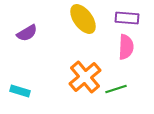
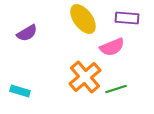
pink semicircle: moved 14 px left; rotated 65 degrees clockwise
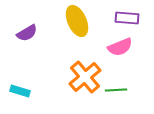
yellow ellipse: moved 6 px left, 2 px down; rotated 12 degrees clockwise
pink semicircle: moved 8 px right
green line: moved 1 px down; rotated 15 degrees clockwise
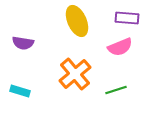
purple semicircle: moved 4 px left, 10 px down; rotated 40 degrees clockwise
orange cross: moved 10 px left, 3 px up
green line: rotated 15 degrees counterclockwise
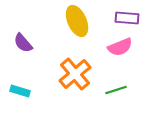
purple semicircle: rotated 40 degrees clockwise
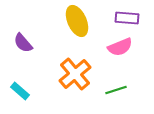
cyan rectangle: rotated 24 degrees clockwise
